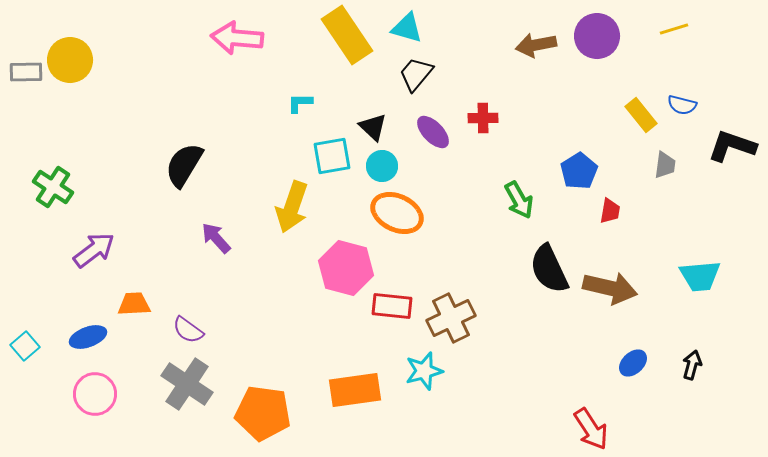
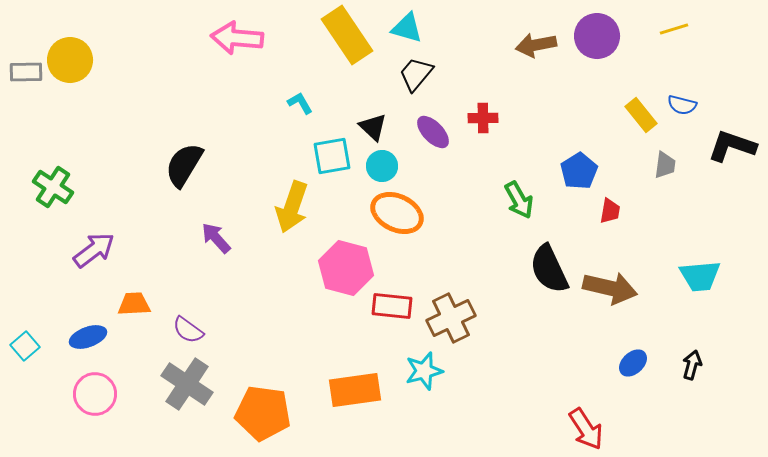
cyan L-shape at (300, 103): rotated 60 degrees clockwise
red arrow at (591, 429): moved 5 px left
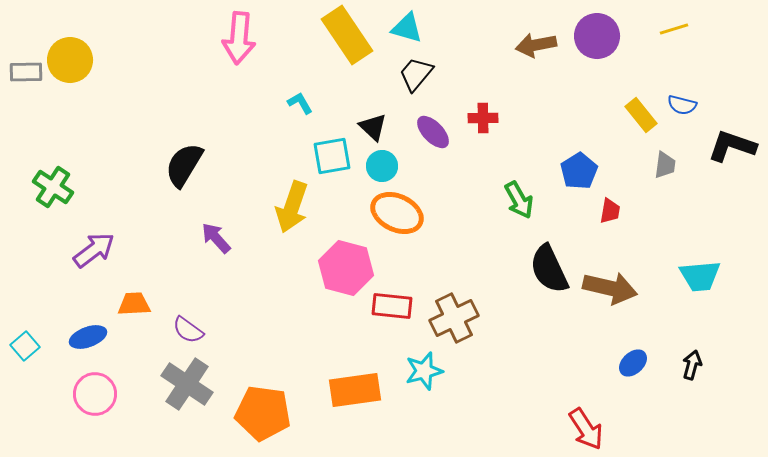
pink arrow at (237, 38): moved 2 px right; rotated 90 degrees counterclockwise
brown cross at (451, 318): moved 3 px right
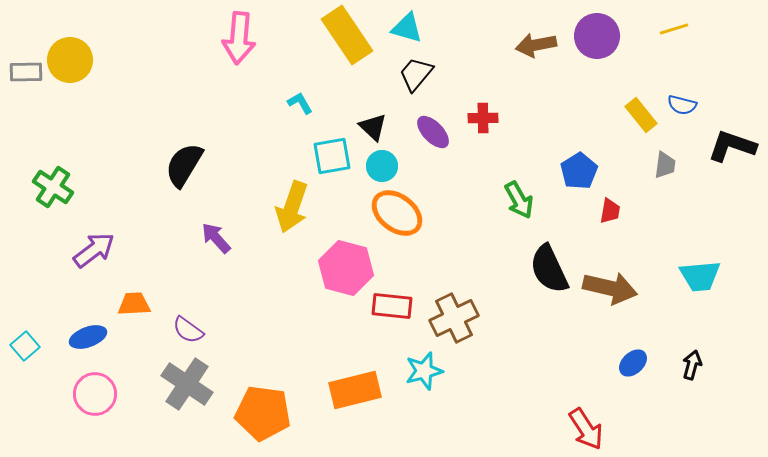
orange ellipse at (397, 213): rotated 12 degrees clockwise
orange rectangle at (355, 390): rotated 6 degrees counterclockwise
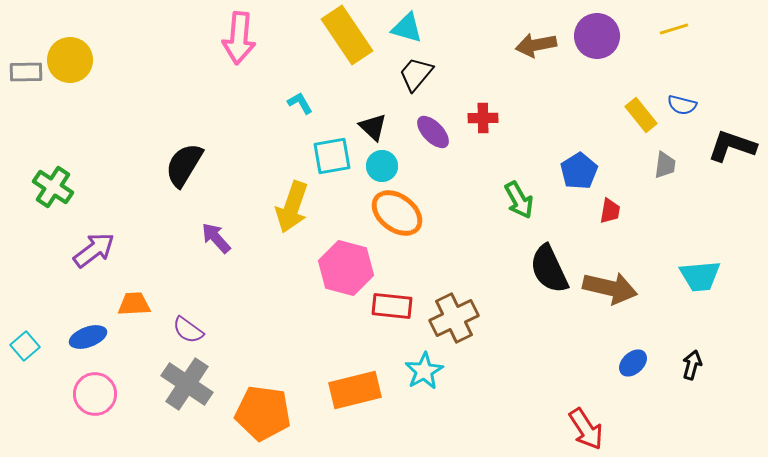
cyan star at (424, 371): rotated 15 degrees counterclockwise
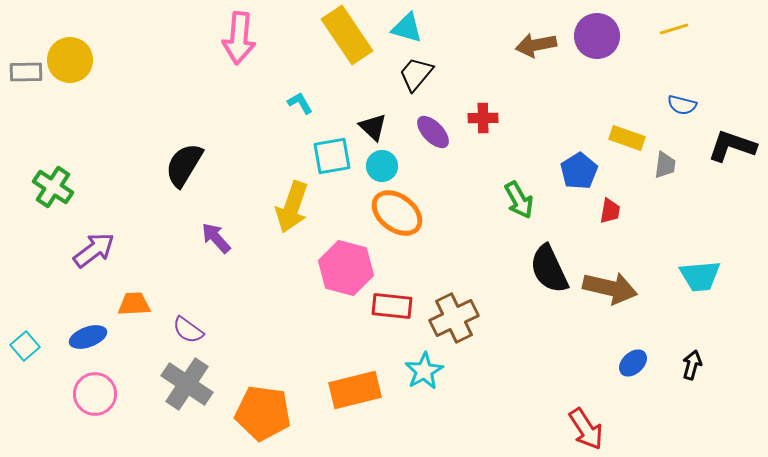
yellow rectangle at (641, 115): moved 14 px left, 23 px down; rotated 32 degrees counterclockwise
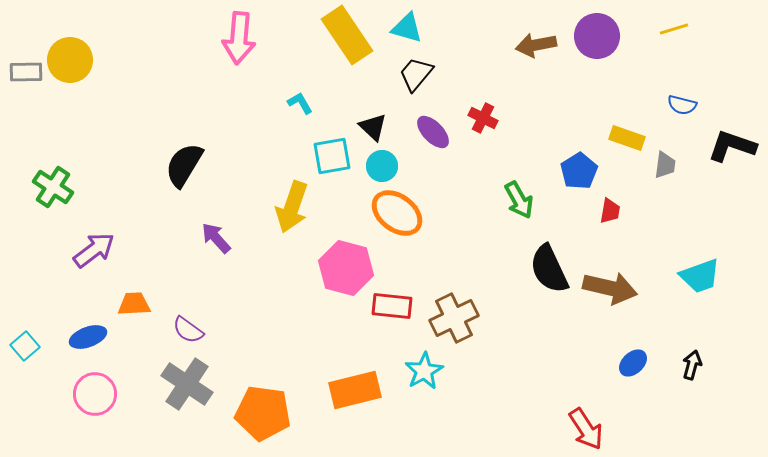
red cross at (483, 118): rotated 28 degrees clockwise
cyan trapezoid at (700, 276): rotated 15 degrees counterclockwise
